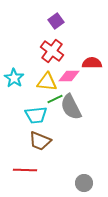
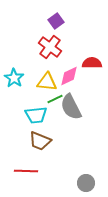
red cross: moved 2 px left, 4 px up
pink diamond: rotated 25 degrees counterclockwise
red line: moved 1 px right, 1 px down
gray circle: moved 2 px right
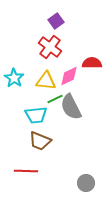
yellow triangle: moved 1 px left, 1 px up
